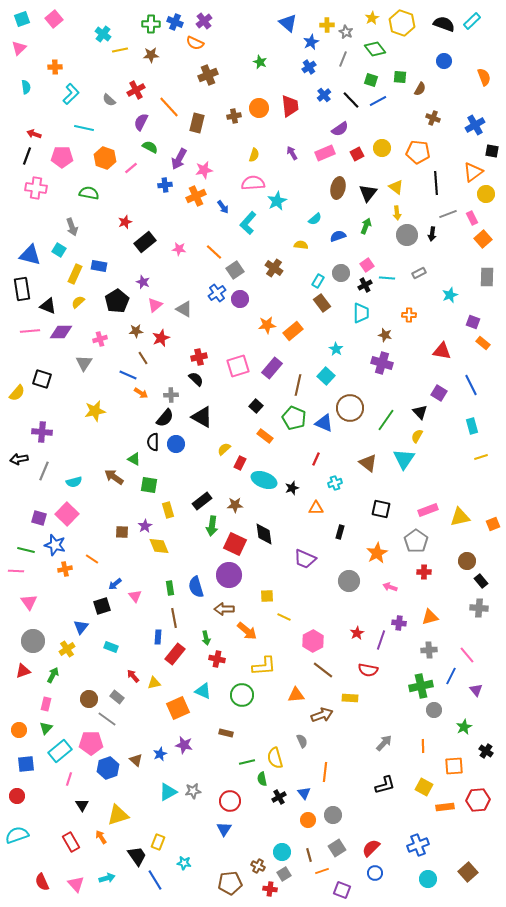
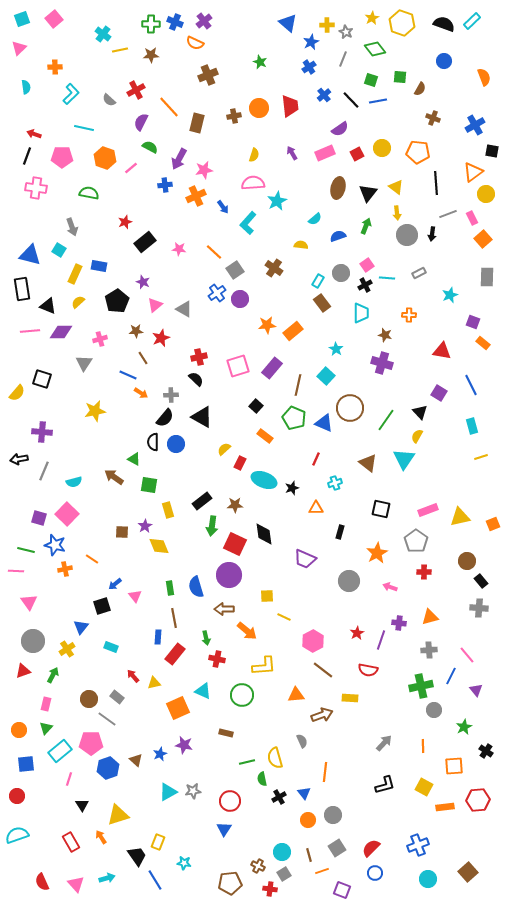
blue line at (378, 101): rotated 18 degrees clockwise
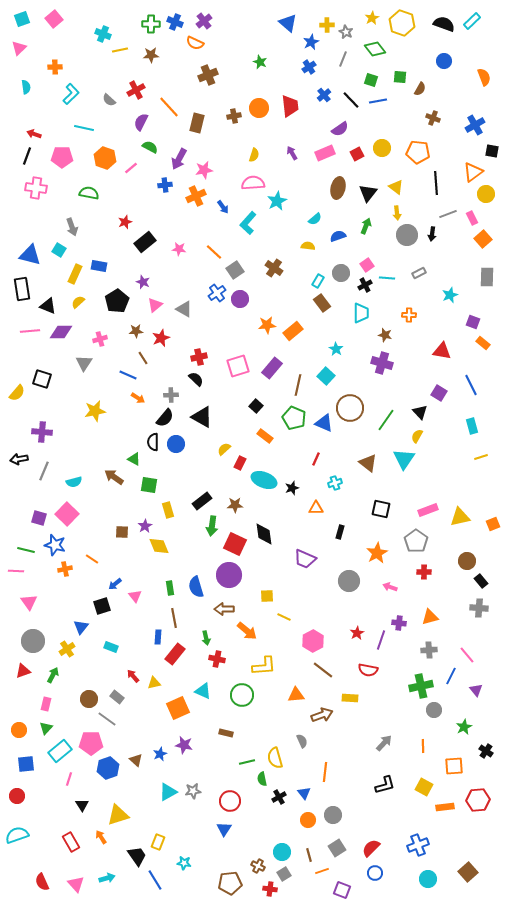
cyan cross at (103, 34): rotated 14 degrees counterclockwise
yellow semicircle at (301, 245): moved 7 px right, 1 px down
orange arrow at (141, 393): moved 3 px left, 5 px down
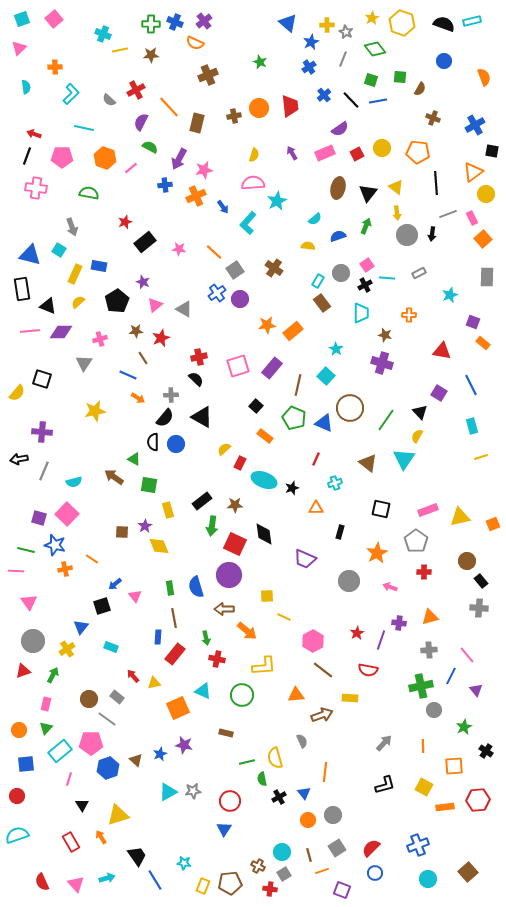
cyan rectangle at (472, 21): rotated 30 degrees clockwise
yellow rectangle at (158, 842): moved 45 px right, 44 px down
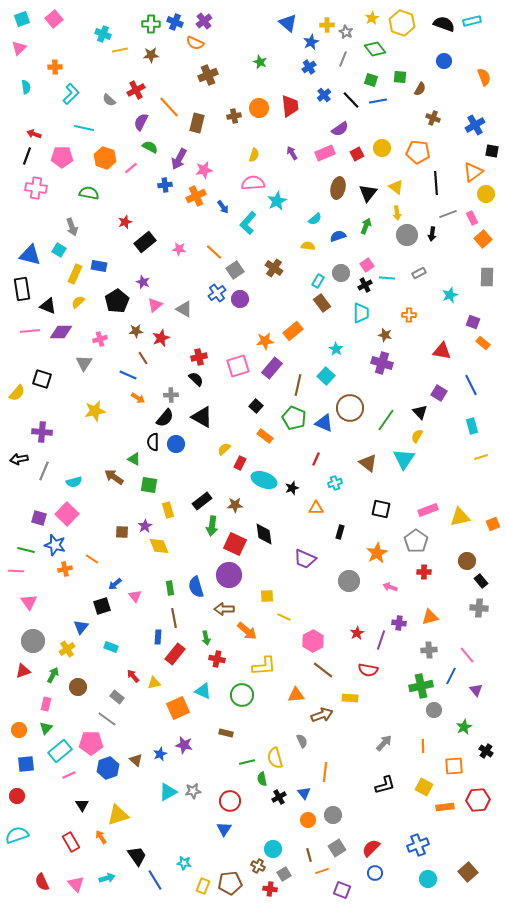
orange star at (267, 325): moved 2 px left, 16 px down
brown circle at (89, 699): moved 11 px left, 12 px up
pink line at (69, 779): moved 4 px up; rotated 48 degrees clockwise
cyan circle at (282, 852): moved 9 px left, 3 px up
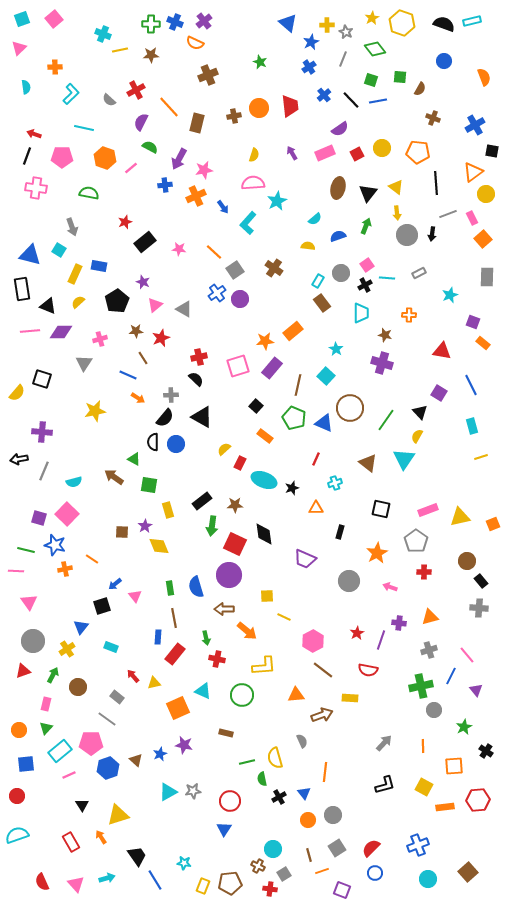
gray cross at (429, 650): rotated 14 degrees counterclockwise
